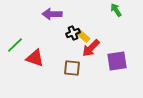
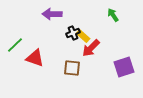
green arrow: moved 3 px left, 5 px down
purple square: moved 7 px right, 6 px down; rotated 10 degrees counterclockwise
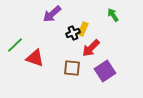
purple arrow: rotated 42 degrees counterclockwise
yellow rectangle: moved 7 px up; rotated 72 degrees clockwise
purple square: moved 19 px left, 4 px down; rotated 15 degrees counterclockwise
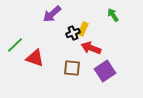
red arrow: rotated 66 degrees clockwise
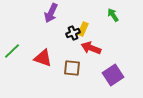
purple arrow: moved 1 px left, 1 px up; rotated 24 degrees counterclockwise
green line: moved 3 px left, 6 px down
red triangle: moved 8 px right
purple square: moved 8 px right, 4 px down
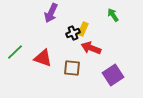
green line: moved 3 px right, 1 px down
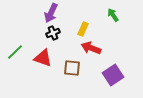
black cross: moved 20 px left
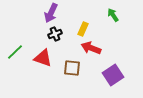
black cross: moved 2 px right, 1 px down
